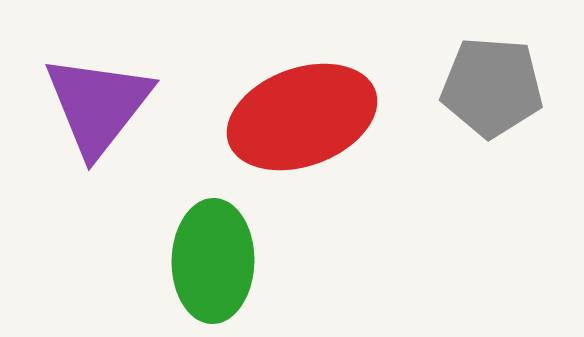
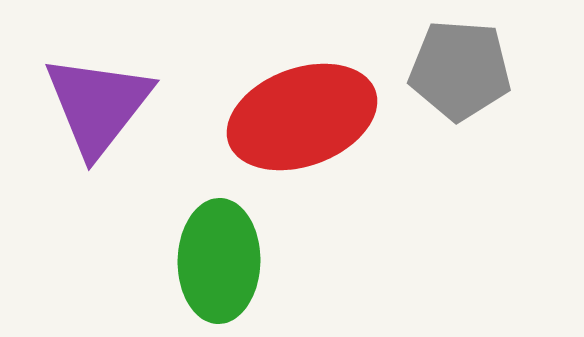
gray pentagon: moved 32 px left, 17 px up
green ellipse: moved 6 px right
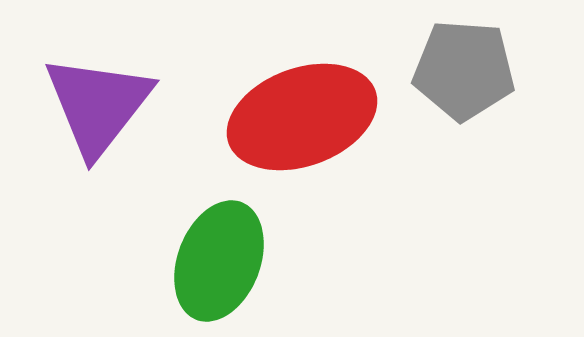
gray pentagon: moved 4 px right
green ellipse: rotated 20 degrees clockwise
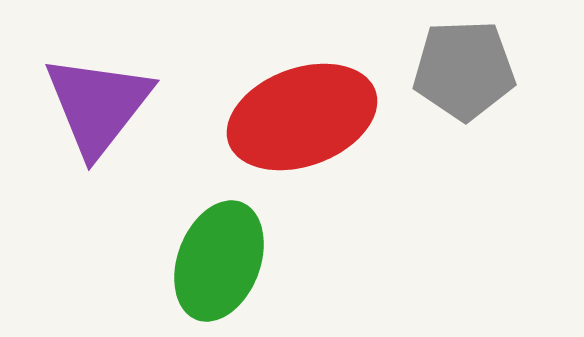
gray pentagon: rotated 6 degrees counterclockwise
